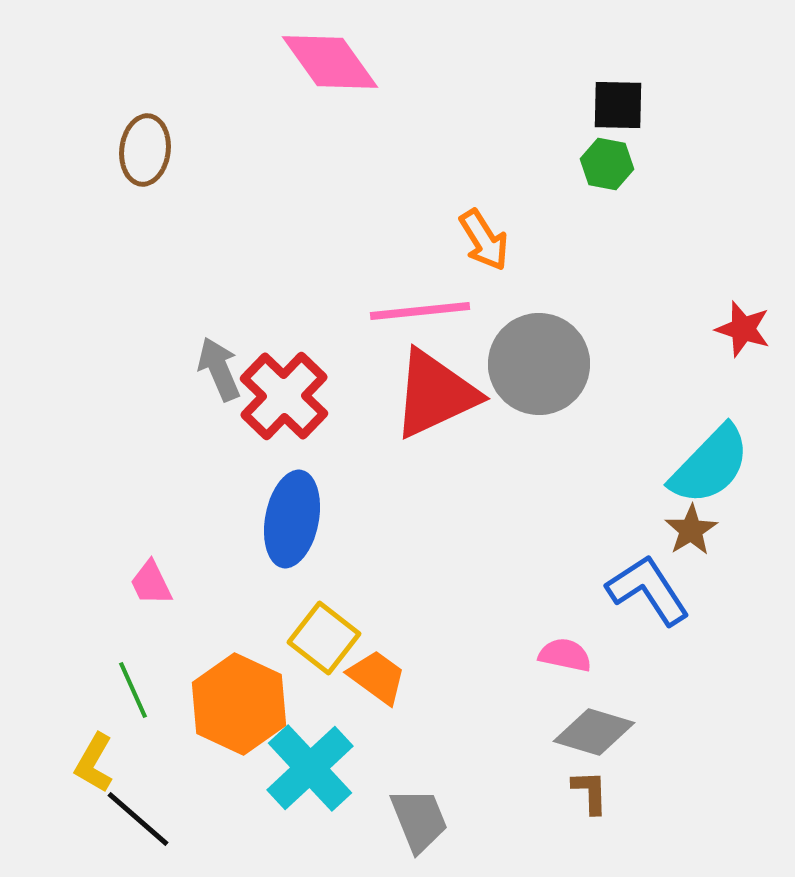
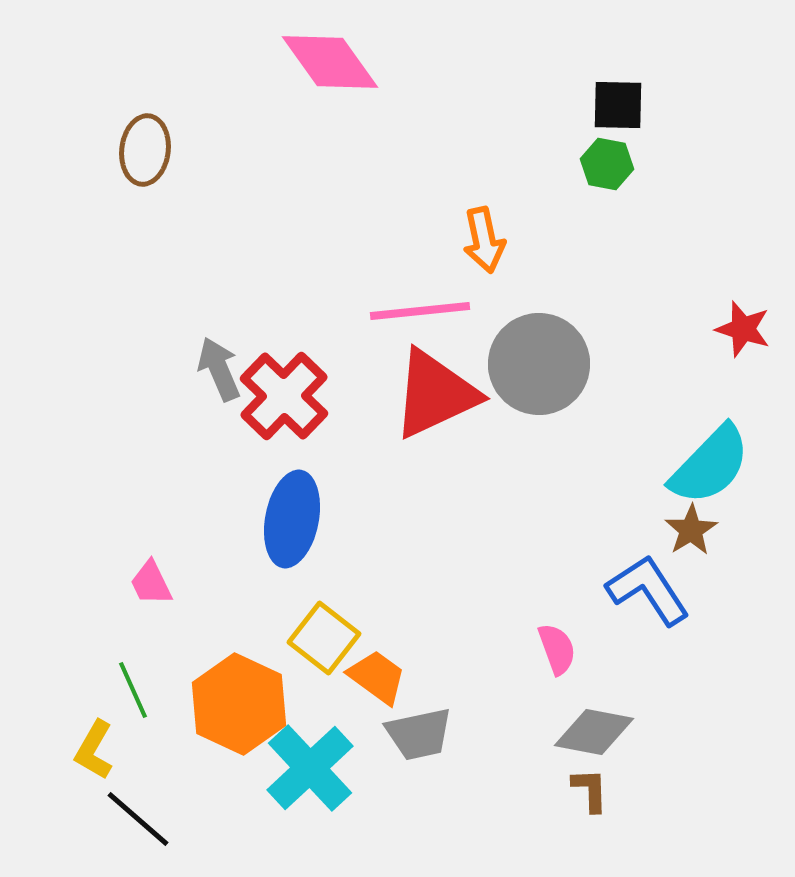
orange arrow: rotated 20 degrees clockwise
pink semicircle: moved 8 px left, 6 px up; rotated 58 degrees clockwise
gray diamond: rotated 6 degrees counterclockwise
yellow L-shape: moved 13 px up
brown L-shape: moved 2 px up
gray trapezoid: moved 86 px up; rotated 100 degrees clockwise
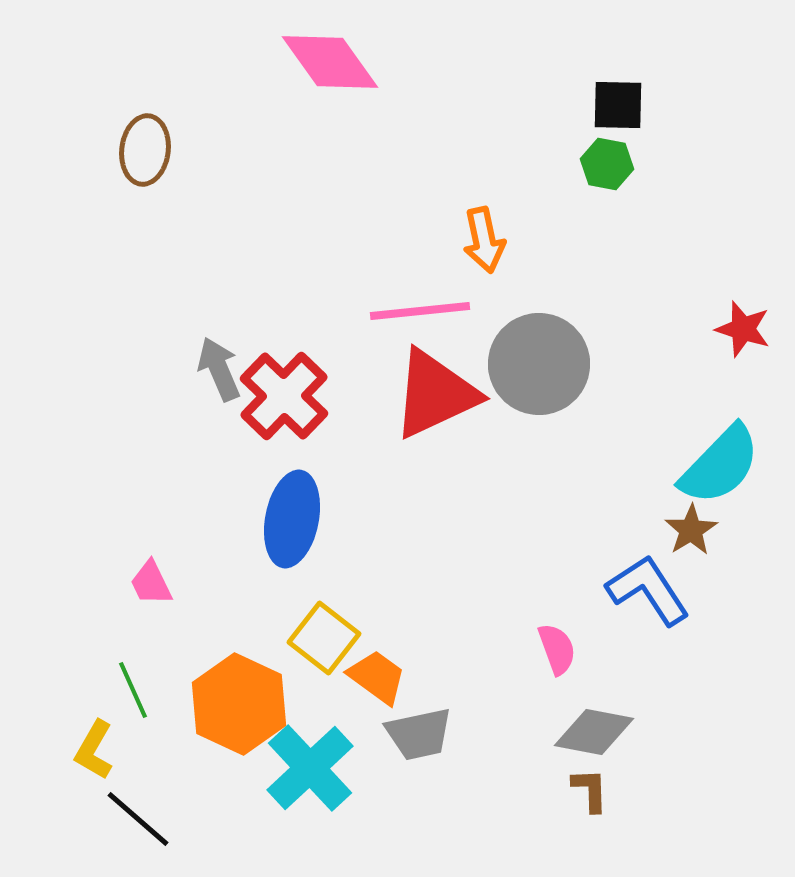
cyan semicircle: moved 10 px right
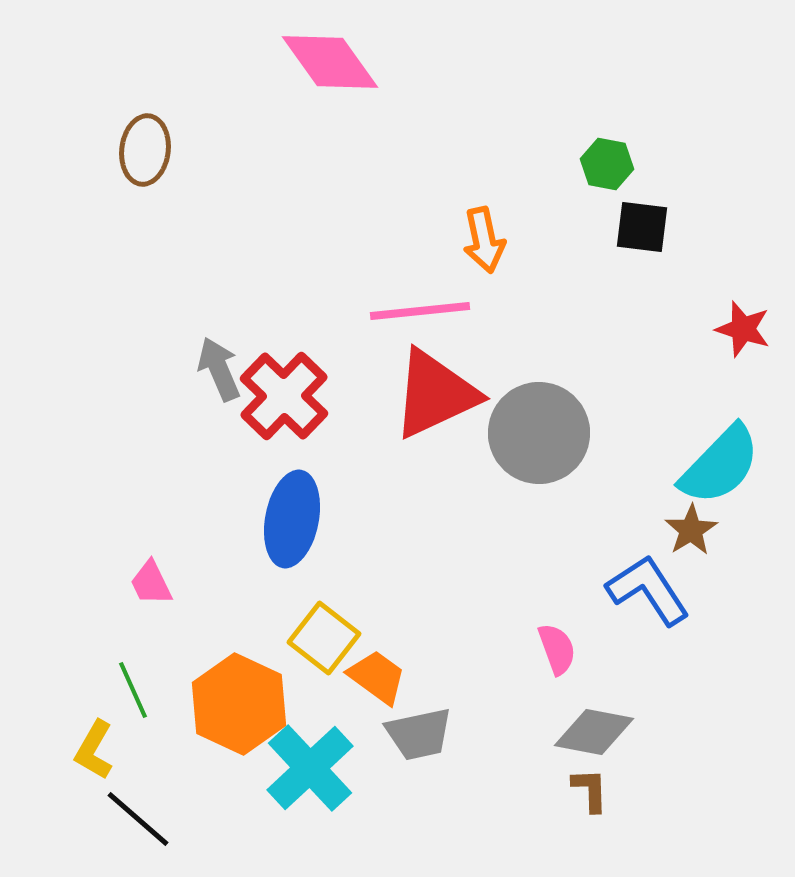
black square: moved 24 px right, 122 px down; rotated 6 degrees clockwise
gray circle: moved 69 px down
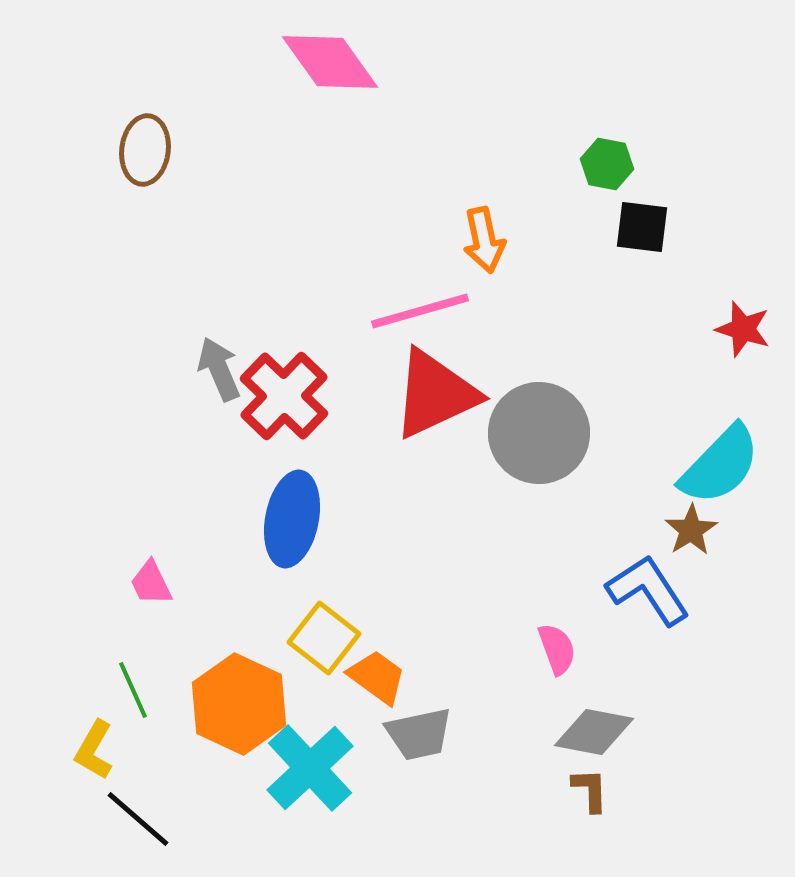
pink line: rotated 10 degrees counterclockwise
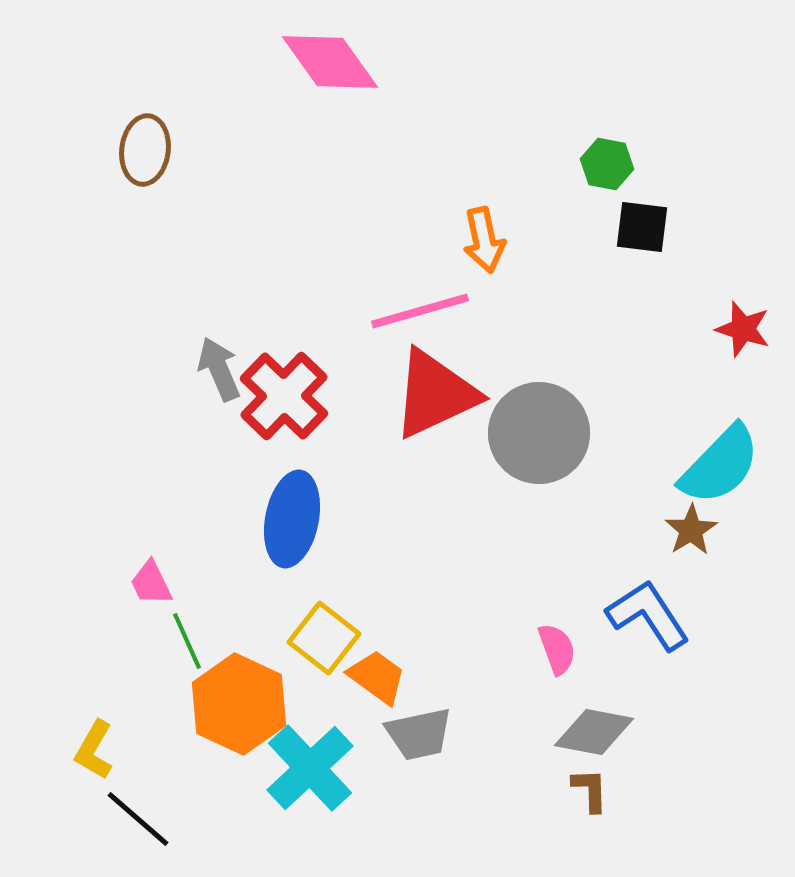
blue L-shape: moved 25 px down
green line: moved 54 px right, 49 px up
